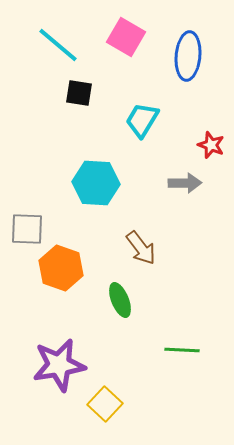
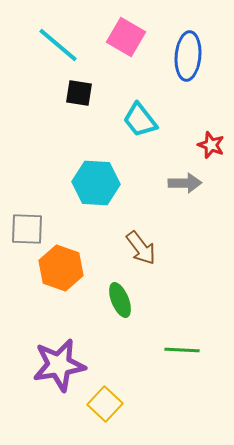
cyan trapezoid: moved 2 px left; rotated 69 degrees counterclockwise
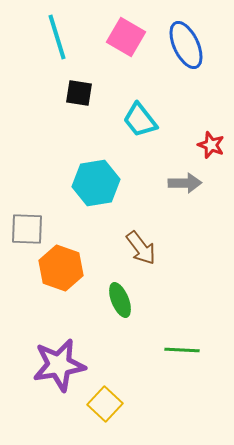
cyan line: moved 1 px left, 8 px up; rotated 33 degrees clockwise
blue ellipse: moved 2 px left, 11 px up; rotated 30 degrees counterclockwise
cyan hexagon: rotated 12 degrees counterclockwise
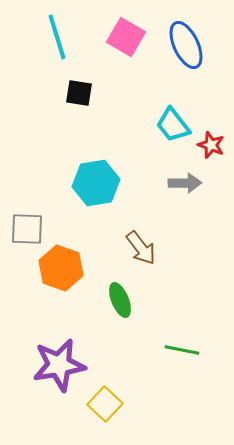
cyan trapezoid: moved 33 px right, 5 px down
green line: rotated 8 degrees clockwise
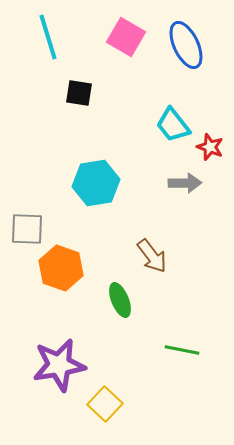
cyan line: moved 9 px left
red star: moved 1 px left, 2 px down
brown arrow: moved 11 px right, 8 px down
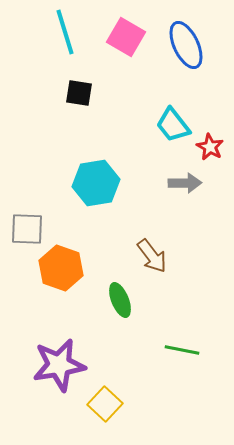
cyan line: moved 17 px right, 5 px up
red star: rotated 8 degrees clockwise
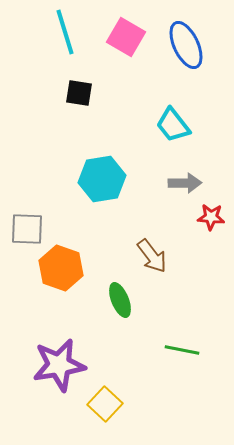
red star: moved 1 px right, 70 px down; rotated 24 degrees counterclockwise
cyan hexagon: moved 6 px right, 4 px up
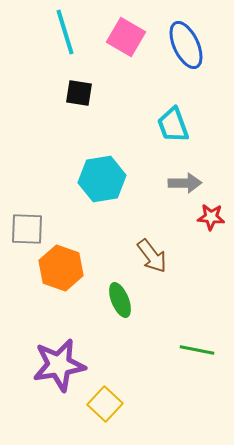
cyan trapezoid: rotated 18 degrees clockwise
green line: moved 15 px right
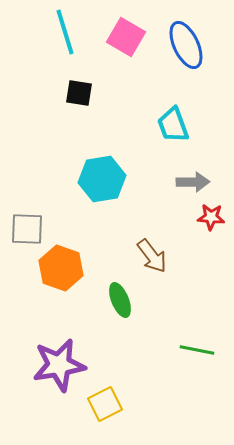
gray arrow: moved 8 px right, 1 px up
yellow square: rotated 20 degrees clockwise
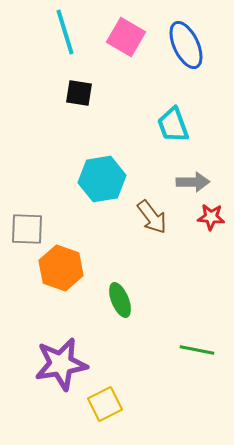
brown arrow: moved 39 px up
purple star: moved 2 px right, 1 px up
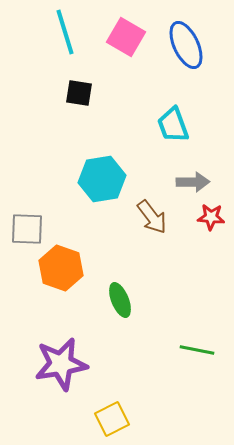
yellow square: moved 7 px right, 15 px down
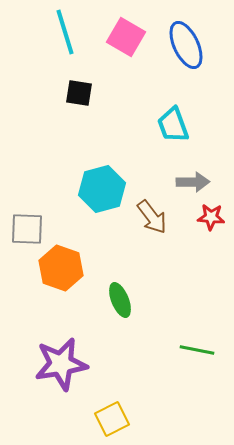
cyan hexagon: moved 10 px down; rotated 6 degrees counterclockwise
